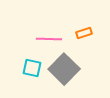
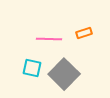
gray square: moved 5 px down
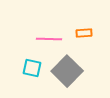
orange rectangle: rotated 14 degrees clockwise
gray square: moved 3 px right, 3 px up
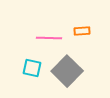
orange rectangle: moved 2 px left, 2 px up
pink line: moved 1 px up
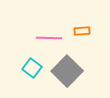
cyan square: rotated 24 degrees clockwise
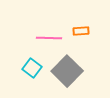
orange rectangle: moved 1 px left
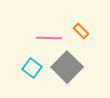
orange rectangle: rotated 49 degrees clockwise
gray square: moved 4 px up
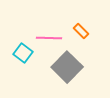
cyan square: moved 9 px left, 15 px up
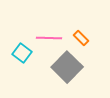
orange rectangle: moved 7 px down
cyan square: moved 1 px left
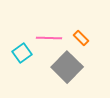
cyan square: rotated 18 degrees clockwise
